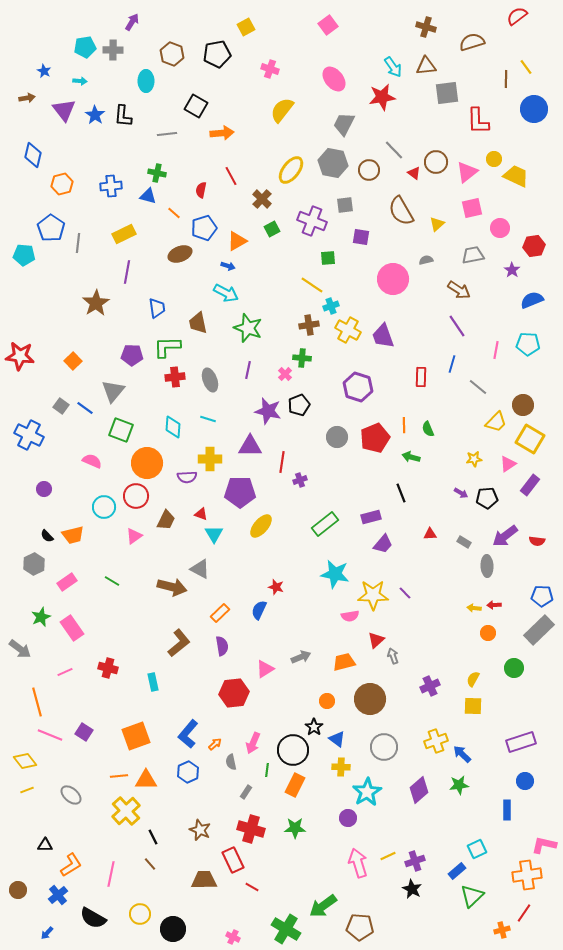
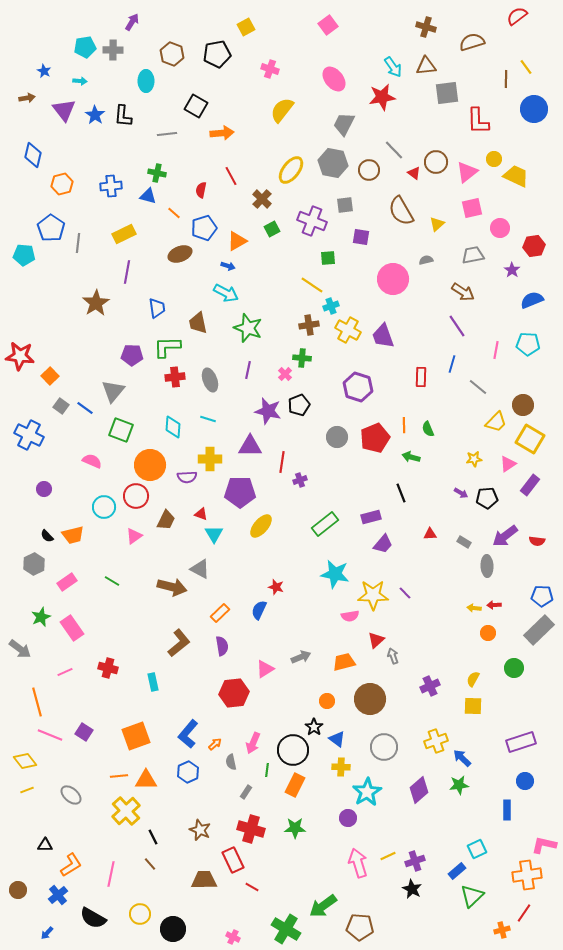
brown arrow at (459, 290): moved 4 px right, 2 px down
orange square at (73, 361): moved 23 px left, 15 px down
orange circle at (147, 463): moved 3 px right, 2 px down
blue arrow at (462, 754): moved 4 px down
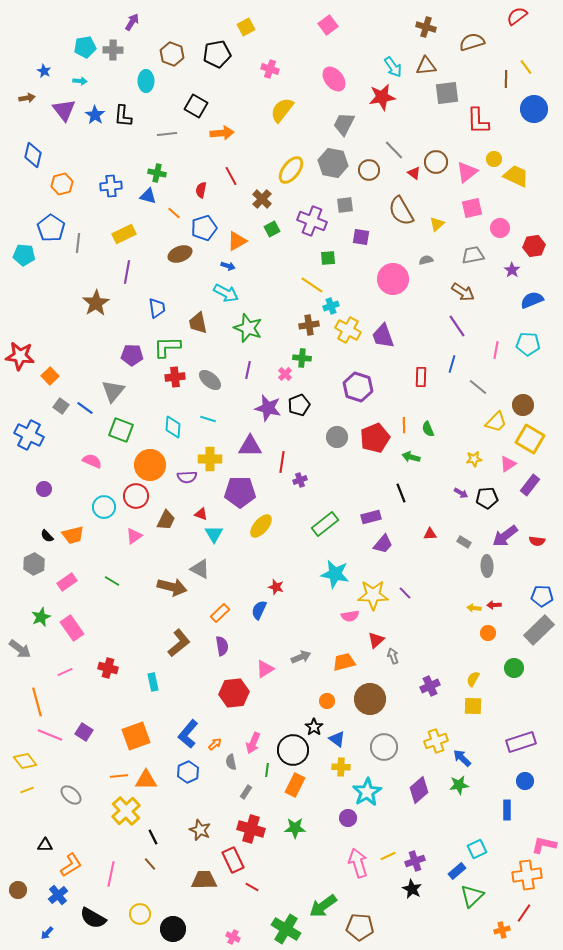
gray ellipse at (210, 380): rotated 30 degrees counterclockwise
purple star at (268, 411): moved 3 px up
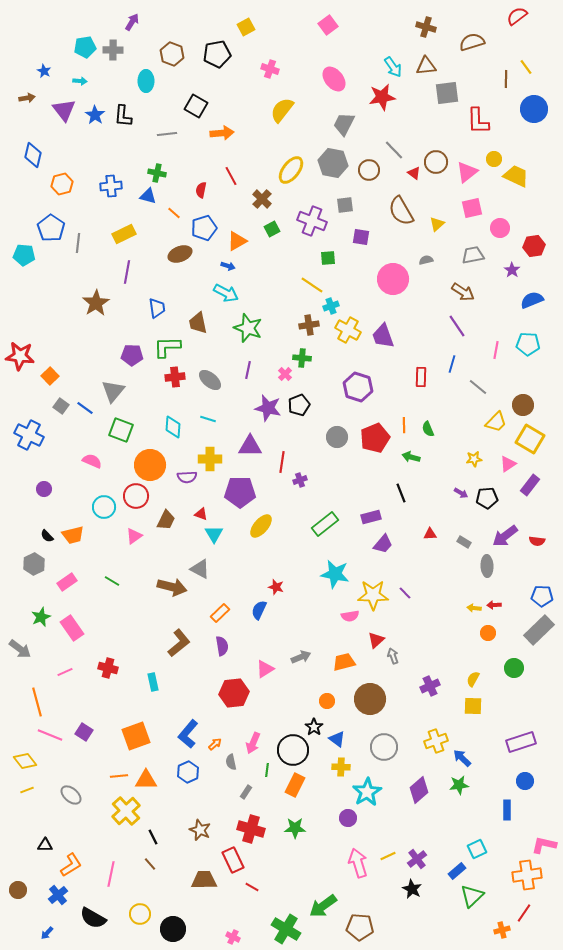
purple cross at (415, 861): moved 2 px right, 2 px up; rotated 18 degrees counterclockwise
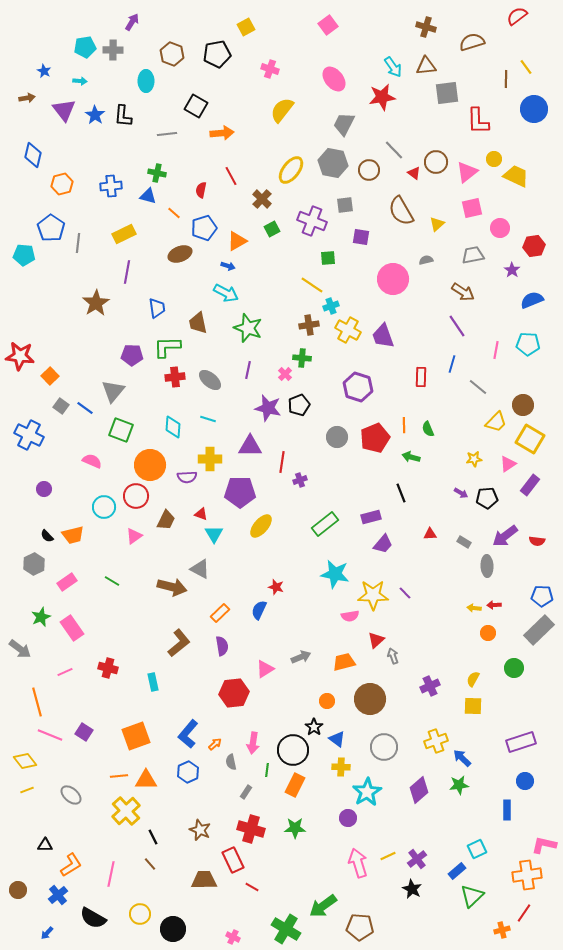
pink arrow at (253, 743): rotated 15 degrees counterclockwise
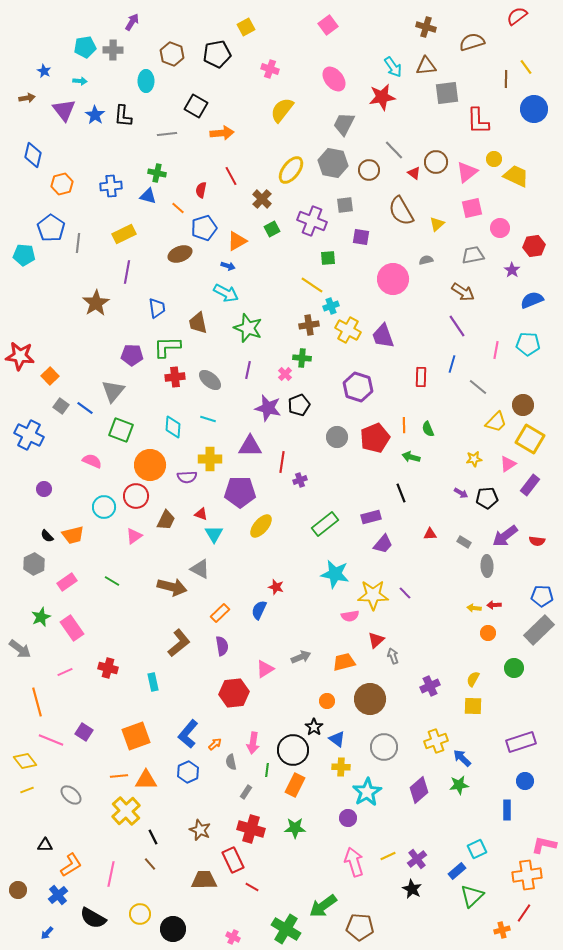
orange line at (174, 213): moved 4 px right, 5 px up
pink line at (50, 735): moved 1 px right, 5 px down
pink arrow at (358, 863): moved 4 px left, 1 px up
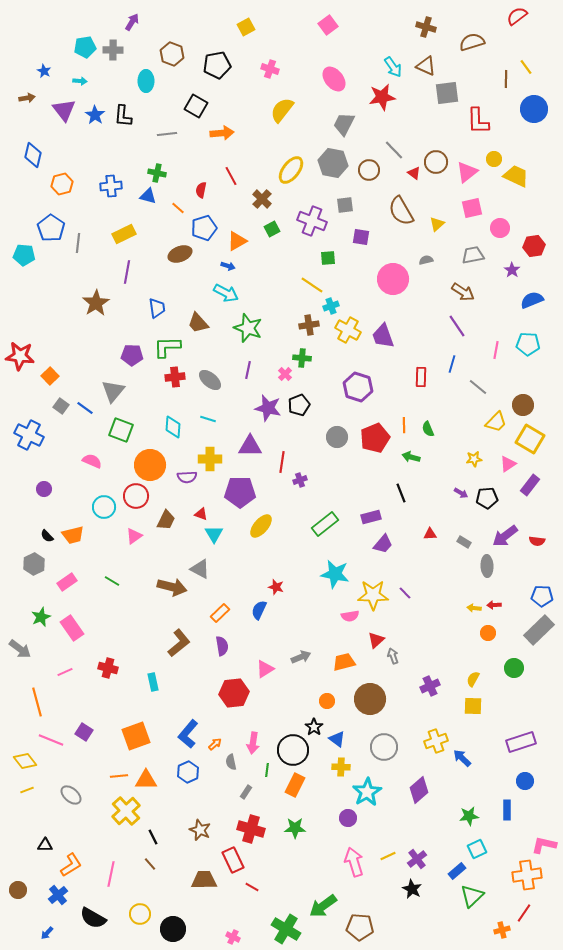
black pentagon at (217, 54): moved 11 px down
brown triangle at (426, 66): rotated 30 degrees clockwise
brown trapezoid at (198, 323): rotated 30 degrees counterclockwise
green star at (459, 785): moved 10 px right, 31 px down
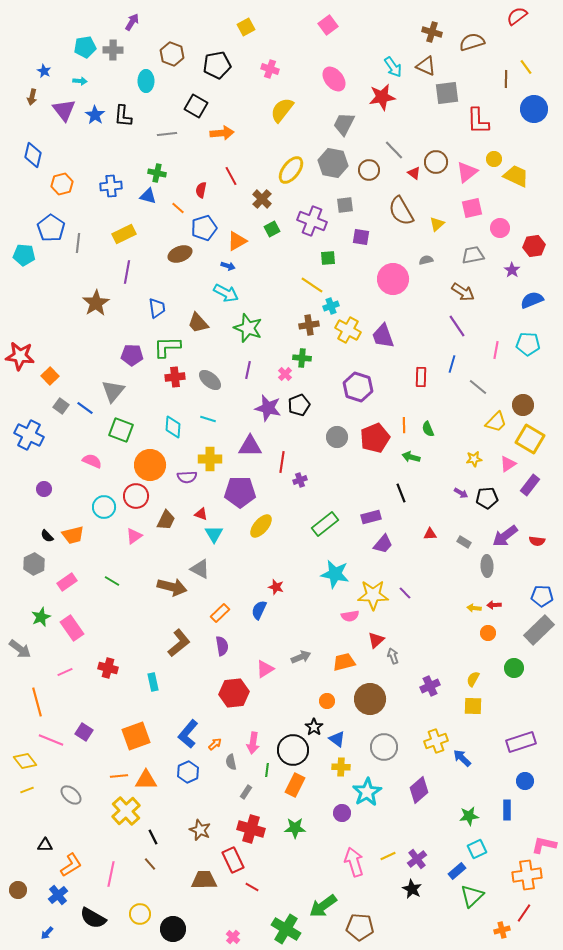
brown cross at (426, 27): moved 6 px right, 5 px down
brown arrow at (27, 98): moved 5 px right, 1 px up; rotated 112 degrees clockwise
purple circle at (348, 818): moved 6 px left, 5 px up
pink cross at (233, 937): rotated 16 degrees clockwise
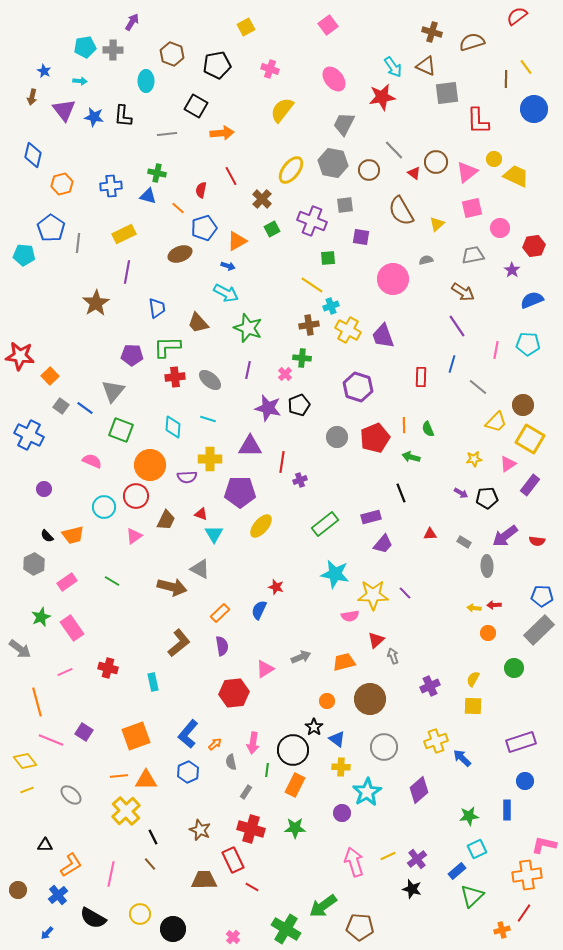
blue star at (95, 115): moved 1 px left, 2 px down; rotated 24 degrees counterclockwise
black star at (412, 889): rotated 12 degrees counterclockwise
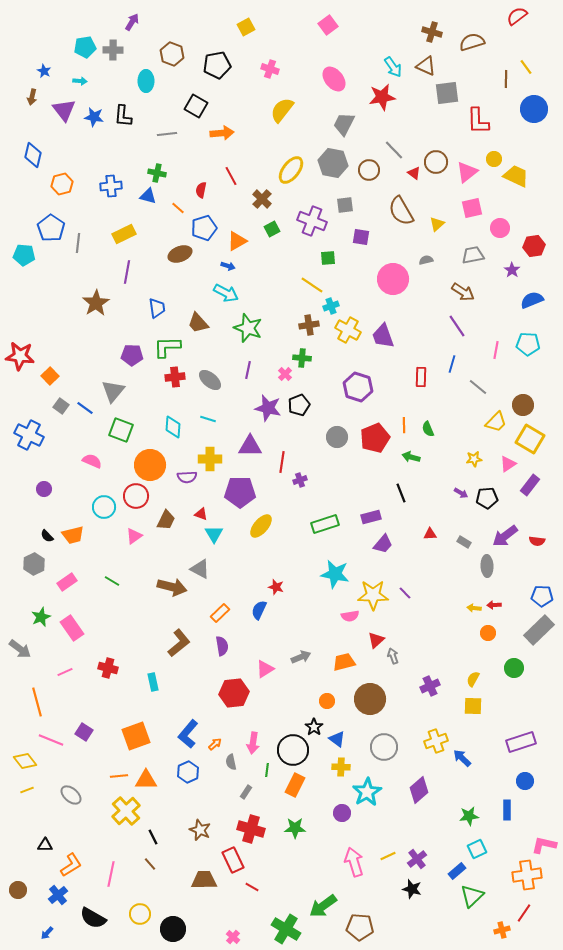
green rectangle at (325, 524): rotated 20 degrees clockwise
